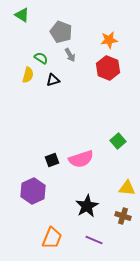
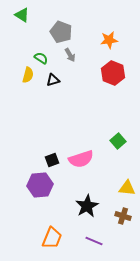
red hexagon: moved 5 px right, 5 px down
purple hexagon: moved 7 px right, 6 px up; rotated 20 degrees clockwise
purple line: moved 1 px down
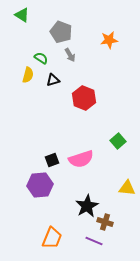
red hexagon: moved 29 px left, 25 px down
brown cross: moved 18 px left, 6 px down
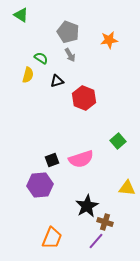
green triangle: moved 1 px left
gray pentagon: moved 7 px right
black triangle: moved 4 px right, 1 px down
purple line: moved 2 px right; rotated 72 degrees counterclockwise
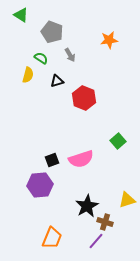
gray pentagon: moved 16 px left
yellow triangle: moved 12 px down; rotated 24 degrees counterclockwise
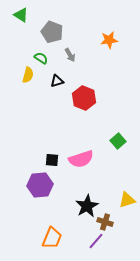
black square: rotated 24 degrees clockwise
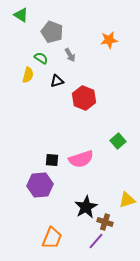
black star: moved 1 px left, 1 px down
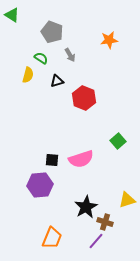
green triangle: moved 9 px left
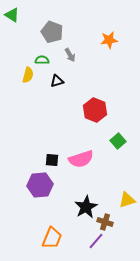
green semicircle: moved 1 px right, 2 px down; rotated 32 degrees counterclockwise
red hexagon: moved 11 px right, 12 px down
